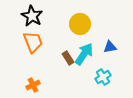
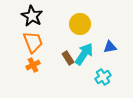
orange cross: moved 20 px up
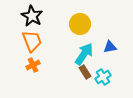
orange trapezoid: moved 1 px left, 1 px up
brown rectangle: moved 17 px right, 14 px down
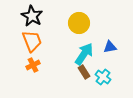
yellow circle: moved 1 px left, 1 px up
brown rectangle: moved 1 px left
cyan cross: rotated 21 degrees counterclockwise
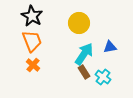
orange cross: rotated 24 degrees counterclockwise
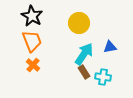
cyan cross: rotated 28 degrees counterclockwise
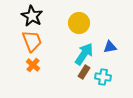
brown rectangle: rotated 64 degrees clockwise
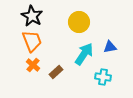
yellow circle: moved 1 px up
brown rectangle: moved 28 px left; rotated 16 degrees clockwise
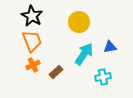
orange cross: rotated 24 degrees clockwise
cyan cross: rotated 21 degrees counterclockwise
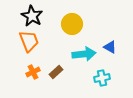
yellow circle: moved 7 px left, 2 px down
orange trapezoid: moved 3 px left
blue triangle: rotated 40 degrees clockwise
cyan arrow: rotated 50 degrees clockwise
orange cross: moved 7 px down
cyan cross: moved 1 px left, 1 px down
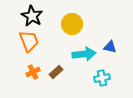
blue triangle: rotated 16 degrees counterclockwise
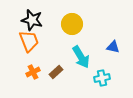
black star: moved 4 px down; rotated 15 degrees counterclockwise
blue triangle: moved 3 px right
cyan arrow: moved 3 px left, 3 px down; rotated 65 degrees clockwise
